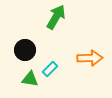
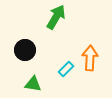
orange arrow: rotated 85 degrees counterclockwise
cyan rectangle: moved 16 px right
green triangle: moved 3 px right, 5 px down
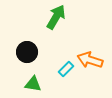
black circle: moved 2 px right, 2 px down
orange arrow: moved 2 px down; rotated 75 degrees counterclockwise
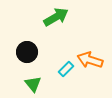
green arrow: rotated 30 degrees clockwise
green triangle: rotated 42 degrees clockwise
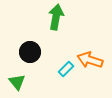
green arrow: rotated 50 degrees counterclockwise
black circle: moved 3 px right
green triangle: moved 16 px left, 2 px up
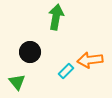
orange arrow: rotated 25 degrees counterclockwise
cyan rectangle: moved 2 px down
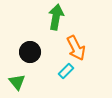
orange arrow: moved 14 px left, 12 px up; rotated 110 degrees counterclockwise
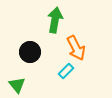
green arrow: moved 1 px left, 3 px down
green triangle: moved 3 px down
